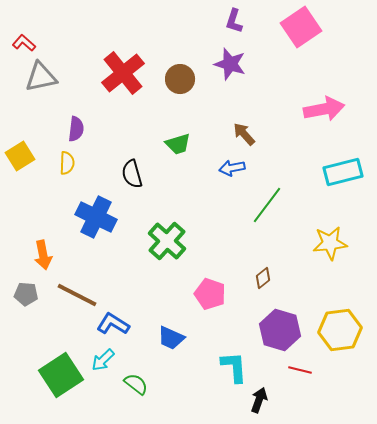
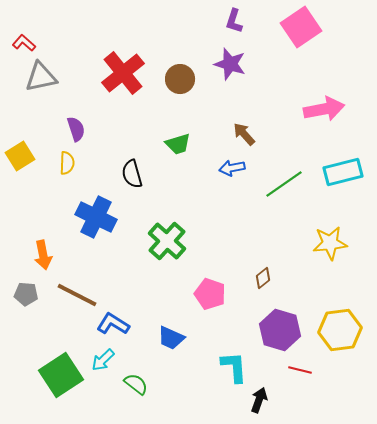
purple semicircle: rotated 25 degrees counterclockwise
green line: moved 17 px right, 21 px up; rotated 18 degrees clockwise
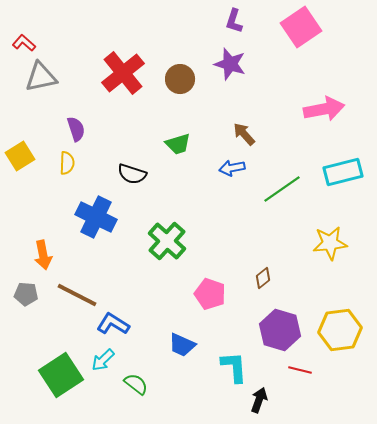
black semicircle: rotated 56 degrees counterclockwise
green line: moved 2 px left, 5 px down
blue trapezoid: moved 11 px right, 7 px down
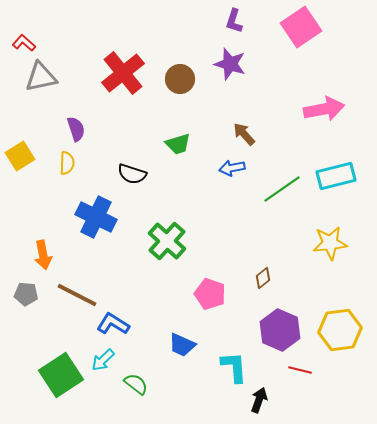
cyan rectangle: moved 7 px left, 4 px down
purple hexagon: rotated 6 degrees clockwise
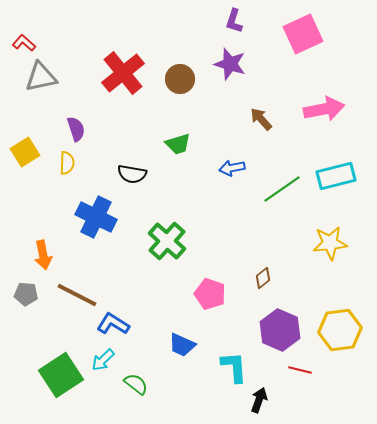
pink square: moved 2 px right, 7 px down; rotated 9 degrees clockwise
brown arrow: moved 17 px right, 15 px up
yellow square: moved 5 px right, 4 px up
black semicircle: rotated 8 degrees counterclockwise
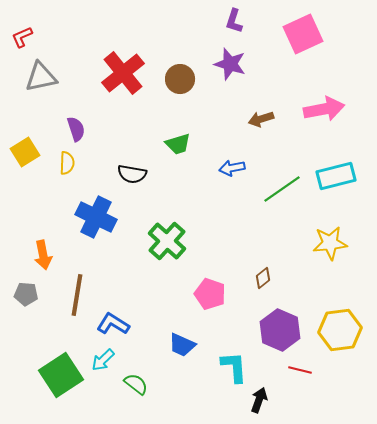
red L-shape: moved 2 px left, 6 px up; rotated 65 degrees counterclockwise
brown arrow: rotated 65 degrees counterclockwise
brown line: rotated 72 degrees clockwise
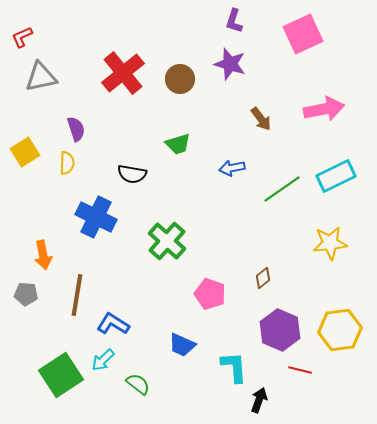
brown arrow: rotated 110 degrees counterclockwise
cyan rectangle: rotated 12 degrees counterclockwise
green semicircle: moved 2 px right
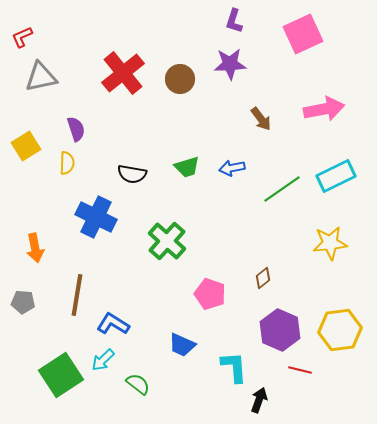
purple star: rotated 20 degrees counterclockwise
green trapezoid: moved 9 px right, 23 px down
yellow square: moved 1 px right, 6 px up
orange arrow: moved 8 px left, 7 px up
gray pentagon: moved 3 px left, 8 px down
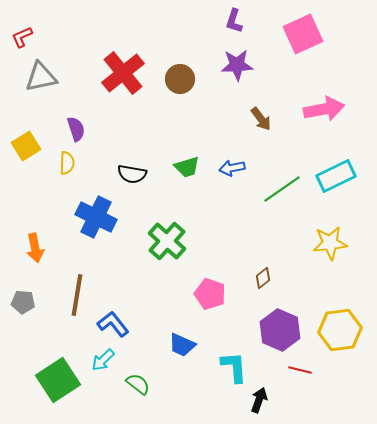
purple star: moved 7 px right, 1 px down
blue L-shape: rotated 20 degrees clockwise
green square: moved 3 px left, 5 px down
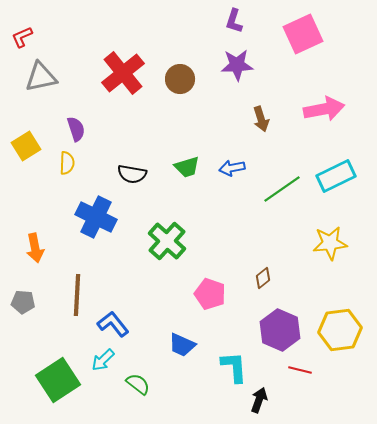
brown arrow: rotated 20 degrees clockwise
brown line: rotated 6 degrees counterclockwise
